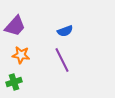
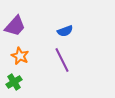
orange star: moved 1 px left, 1 px down; rotated 18 degrees clockwise
green cross: rotated 14 degrees counterclockwise
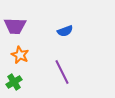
purple trapezoid: rotated 50 degrees clockwise
orange star: moved 1 px up
purple line: moved 12 px down
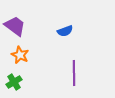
purple trapezoid: rotated 145 degrees counterclockwise
purple line: moved 12 px right, 1 px down; rotated 25 degrees clockwise
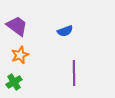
purple trapezoid: moved 2 px right
orange star: rotated 24 degrees clockwise
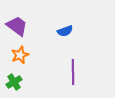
purple line: moved 1 px left, 1 px up
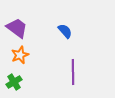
purple trapezoid: moved 2 px down
blue semicircle: rotated 112 degrees counterclockwise
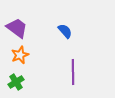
green cross: moved 2 px right
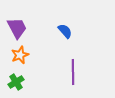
purple trapezoid: rotated 25 degrees clockwise
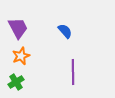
purple trapezoid: moved 1 px right
orange star: moved 1 px right, 1 px down
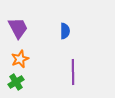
blue semicircle: rotated 42 degrees clockwise
orange star: moved 1 px left, 3 px down
